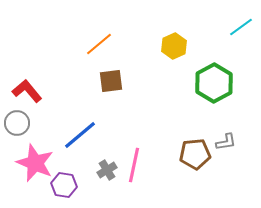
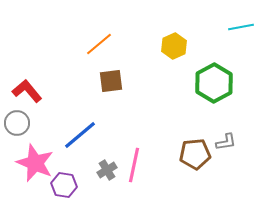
cyan line: rotated 25 degrees clockwise
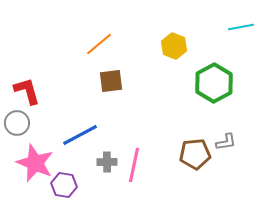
yellow hexagon: rotated 15 degrees counterclockwise
red L-shape: rotated 24 degrees clockwise
blue line: rotated 12 degrees clockwise
gray cross: moved 8 px up; rotated 30 degrees clockwise
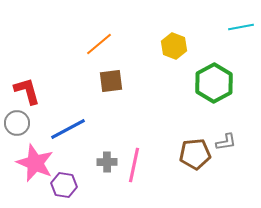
blue line: moved 12 px left, 6 px up
